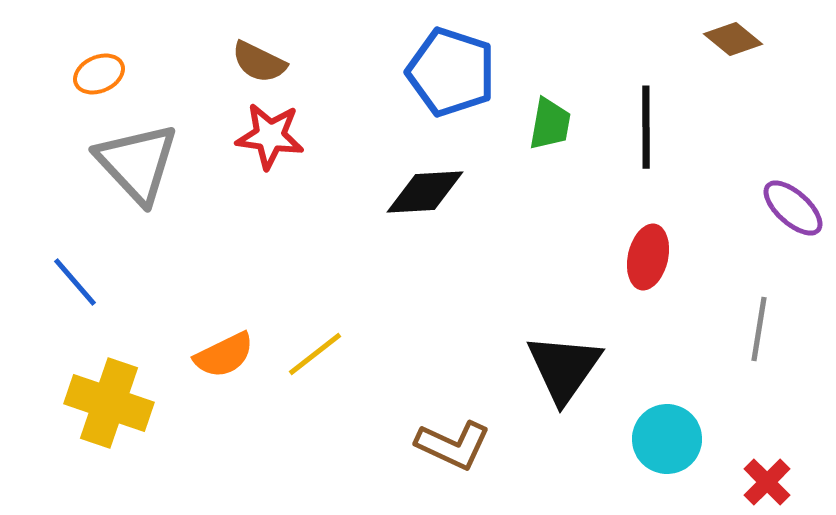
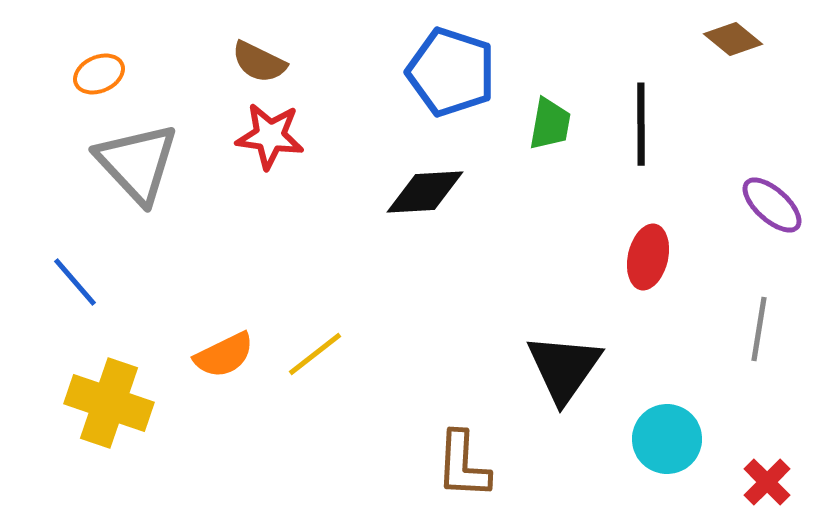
black line: moved 5 px left, 3 px up
purple ellipse: moved 21 px left, 3 px up
brown L-shape: moved 10 px right, 20 px down; rotated 68 degrees clockwise
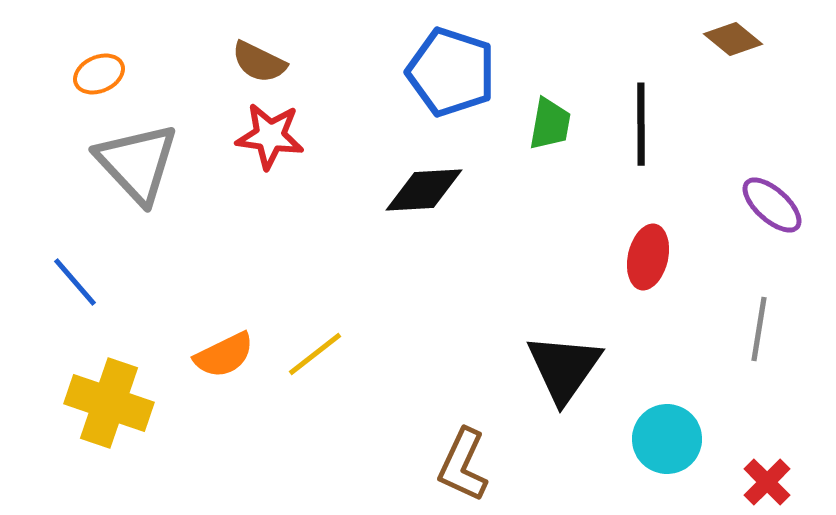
black diamond: moved 1 px left, 2 px up
brown L-shape: rotated 22 degrees clockwise
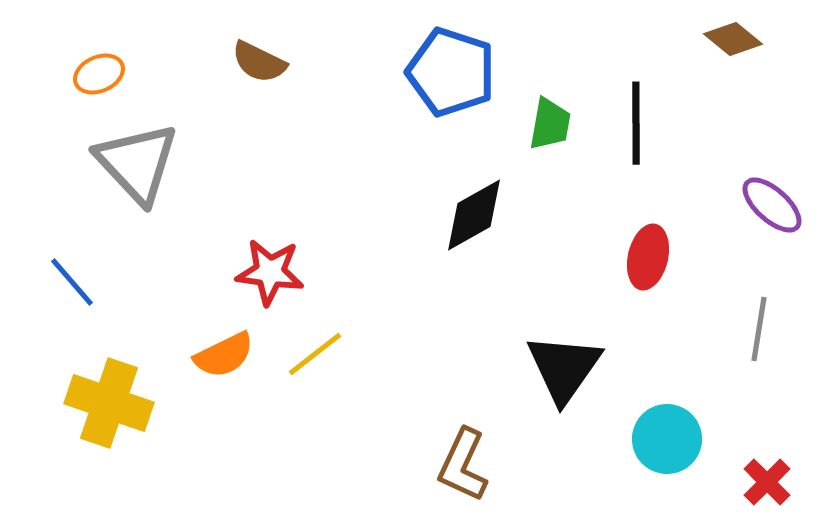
black line: moved 5 px left, 1 px up
red star: moved 136 px down
black diamond: moved 50 px right, 25 px down; rotated 26 degrees counterclockwise
blue line: moved 3 px left
